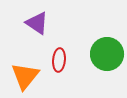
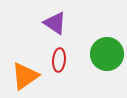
purple triangle: moved 18 px right
orange triangle: rotated 16 degrees clockwise
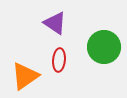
green circle: moved 3 px left, 7 px up
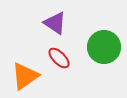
red ellipse: moved 2 px up; rotated 50 degrees counterclockwise
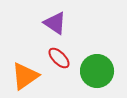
green circle: moved 7 px left, 24 px down
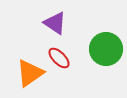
green circle: moved 9 px right, 22 px up
orange triangle: moved 5 px right, 3 px up
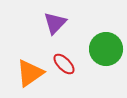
purple triangle: rotated 40 degrees clockwise
red ellipse: moved 5 px right, 6 px down
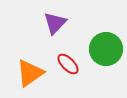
red ellipse: moved 4 px right
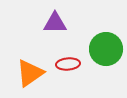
purple triangle: rotated 45 degrees clockwise
red ellipse: rotated 50 degrees counterclockwise
